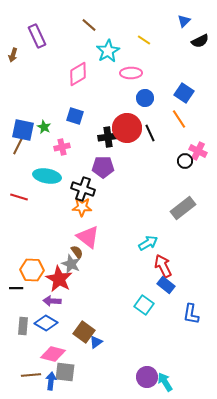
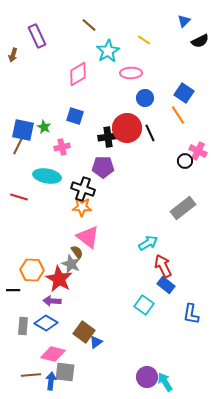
orange line at (179, 119): moved 1 px left, 4 px up
black line at (16, 288): moved 3 px left, 2 px down
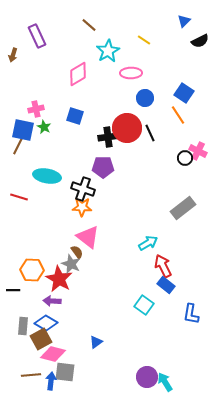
pink cross at (62, 147): moved 26 px left, 38 px up
black circle at (185, 161): moved 3 px up
brown square at (84, 332): moved 43 px left, 7 px down; rotated 25 degrees clockwise
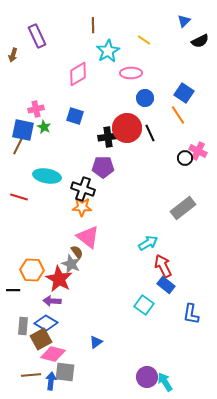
brown line at (89, 25): moved 4 px right; rotated 49 degrees clockwise
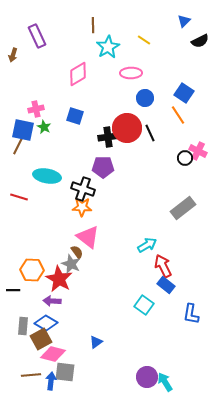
cyan star at (108, 51): moved 4 px up
cyan arrow at (148, 243): moved 1 px left, 2 px down
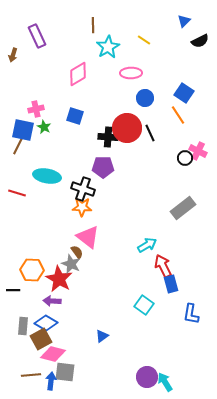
black cross at (108, 137): rotated 12 degrees clockwise
red line at (19, 197): moved 2 px left, 4 px up
blue rectangle at (166, 285): moved 5 px right, 1 px up; rotated 36 degrees clockwise
blue triangle at (96, 342): moved 6 px right, 6 px up
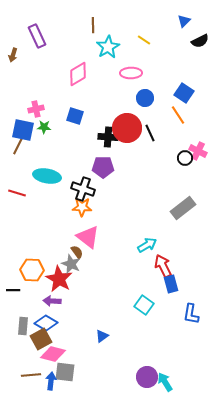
green star at (44, 127): rotated 24 degrees counterclockwise
